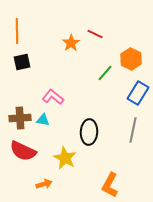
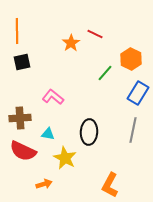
cyan triangle: moved 5 px right, 14 px down
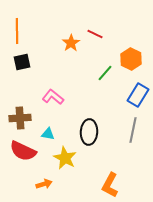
blue rectangle: moved 2 px down
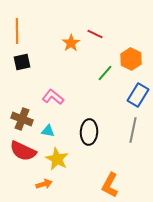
brown cross: moved 2 px right, 1 px down; rotated 25 degrees clockwise
cyan triangle: moved 3 px up
yellow star: moved 8 px left, 1 px down
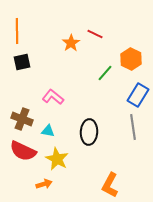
gray line: moved 3 px up; rotated 20 degrees counterclockwise
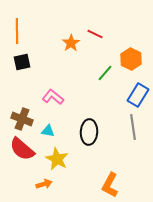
red semicircle: moved 1 px left, 2 px up; rotated 16 degrees clockwise
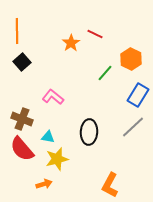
black square: rotated 30 degrees counterclockwise
gray line: rotated 55 degrees clockwise
cyan triangle: moved 6 px down
red semicircle: rotated 8 degrees clockwise
yellow star: rotated 30 degrees clockwise
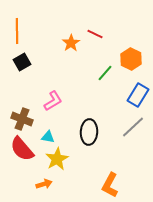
black square: rotated 12 degrees clockwise
pink L-shape: moved 4 px down; rotated 110 degrees clockwise
yellow star: rotated 15 degrees counterclockwise
